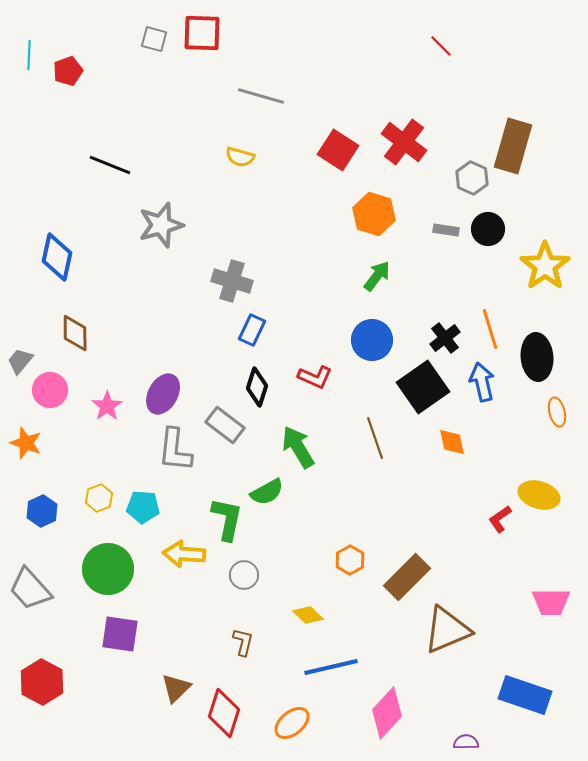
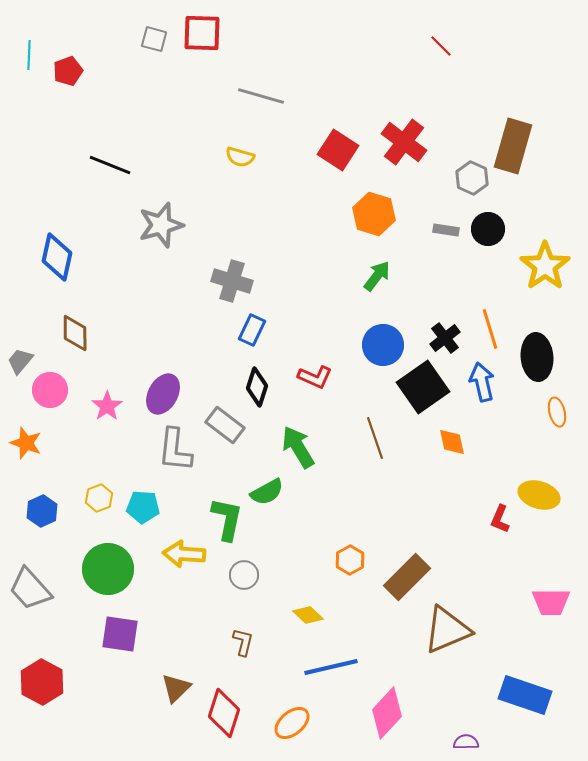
blue circle at (372, 340): moved 11 px right, 5 px down
red L-shape at (500, 519): rotated 32 degrees counterclockwise
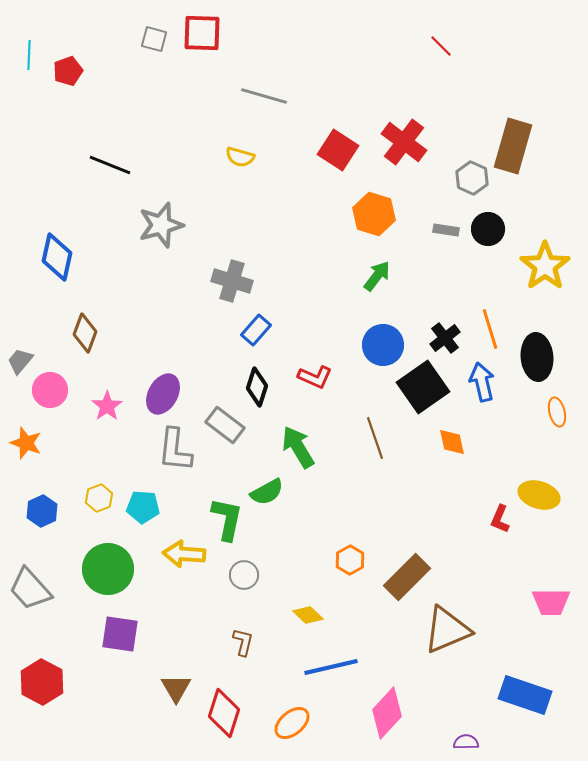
gray line at (261, 96): moved 3 px right
blue rectangle at (252, 330): moved 4 px right; rotated 16 degrees clockwise
brown diamond at (75, 333): moved 10 px right; rotated 21 degrees clockwise
brown triangle at (176, 688): rotated 16 degrees counterclockwise
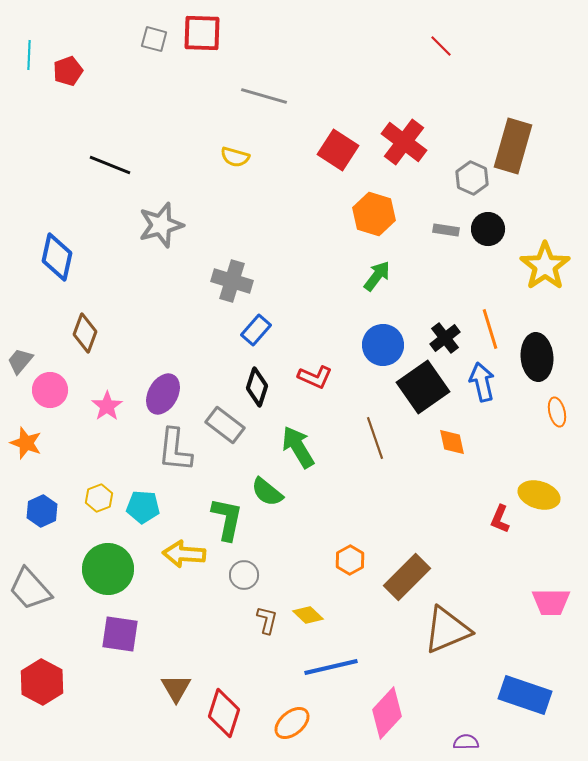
yellow semicircle at (240, 157): moved 5 px left
green semicircle at (267, 492): rotated 68 degrees clockwise
brown L-shape at (243, 642): moved 24 px right, 22 px up
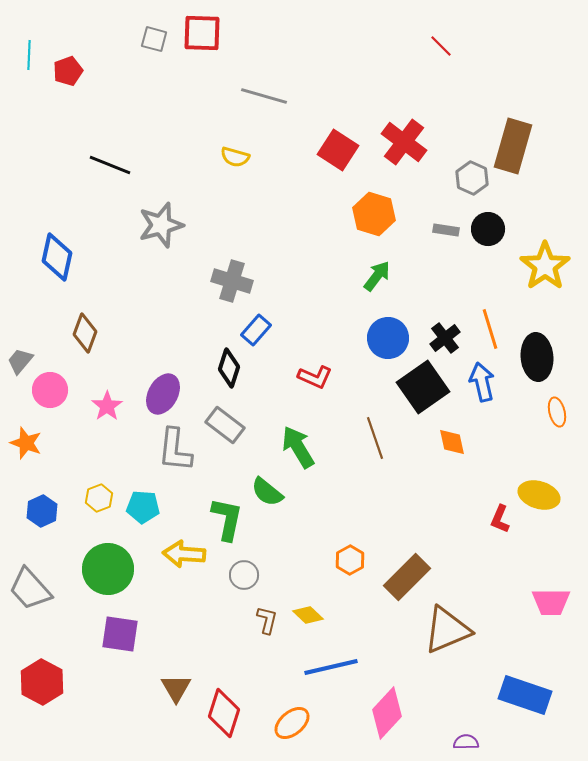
blue circle at (383, 345): moved 5 px right, 7 px up
black diamond at (257, 387): moved 28 px left, 19 px up
